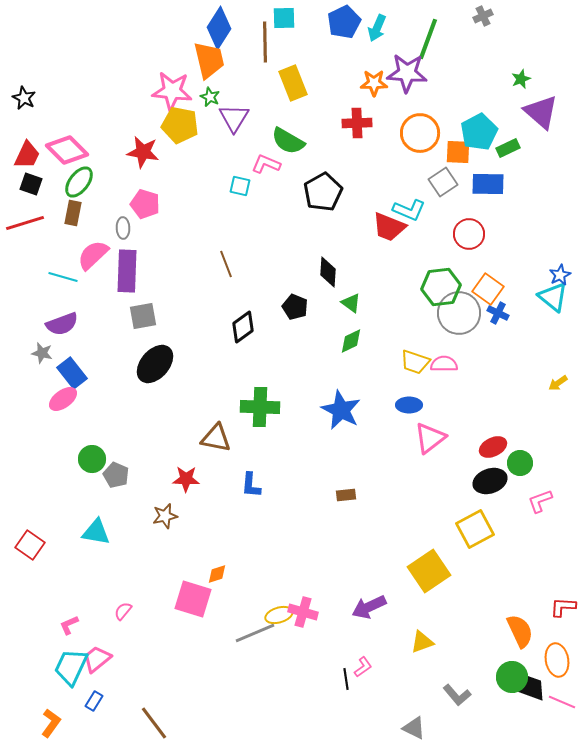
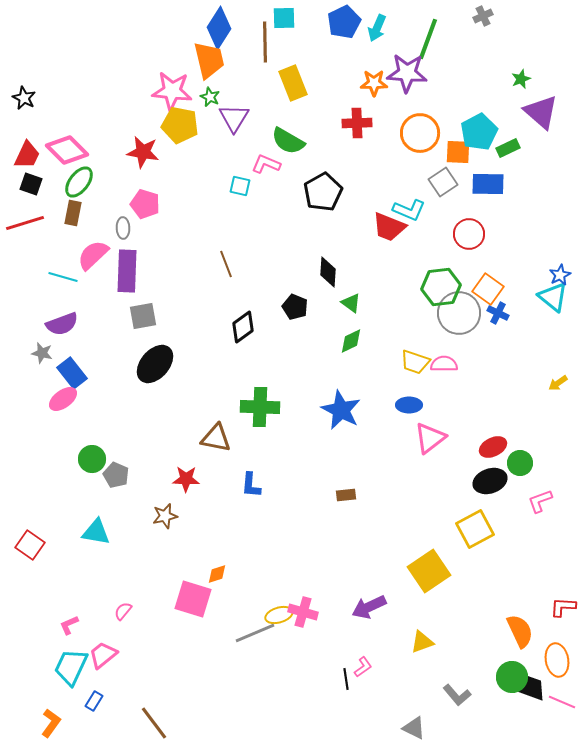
pink trapezoid at (97, 659): moved 6 px right, 4 px up
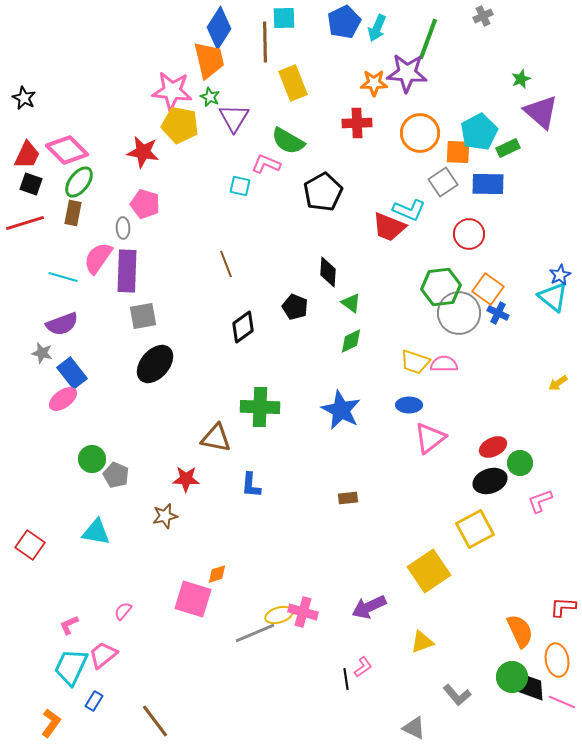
pink semicircle at (93, 255): moved 5 px right, 3 px down; rotated 12 degrees counterclockwise
brown rectangle at (346, 495): moved 2 px right, 3 px down
brown line at (154, 723): moved 1 px right, 2 px up
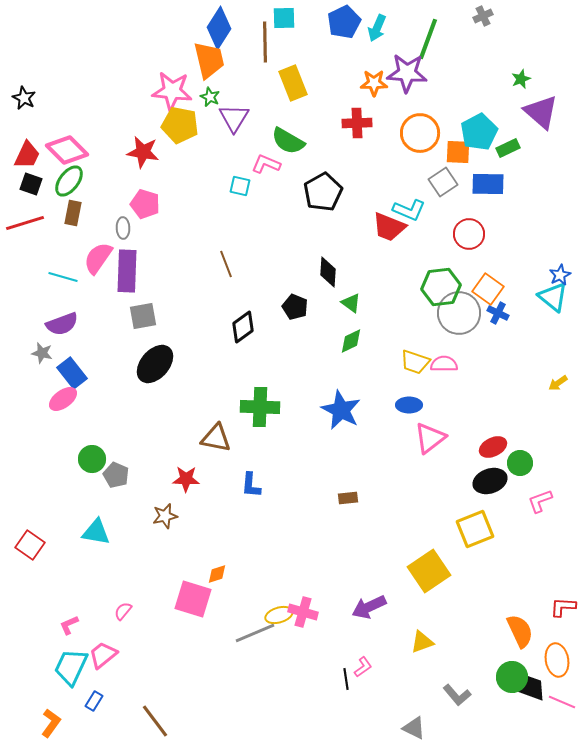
green ellipse at (79, 182): moved 10 px left, 1 px up
yellow square at (475, 529): rotated 6 degrees clockwise
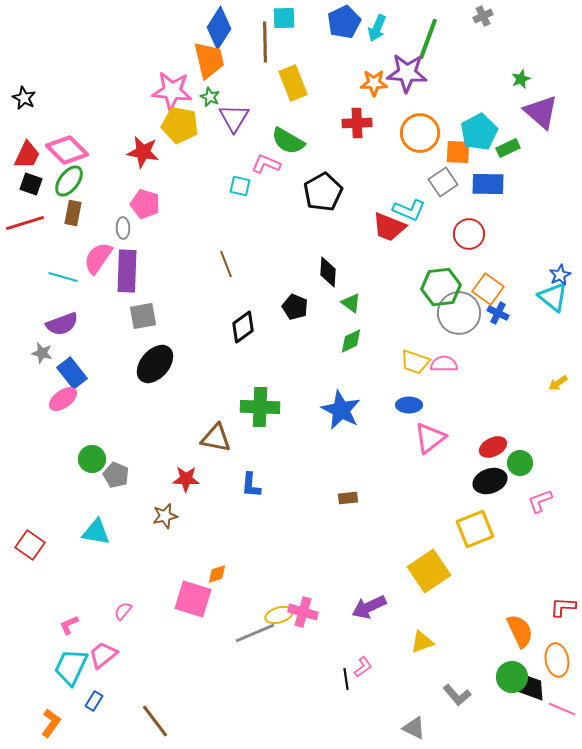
pink line at (562, 702): moved 7 px down
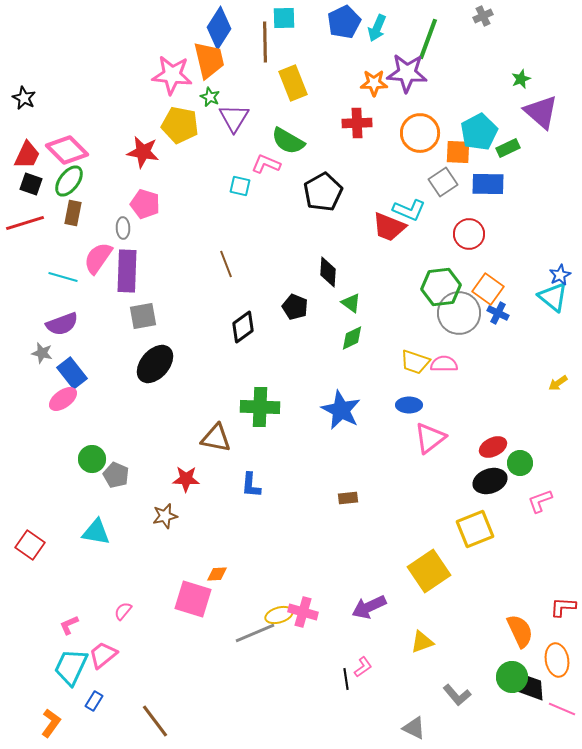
pink star at (172, 91): moved 16 px up
green diamond at (351, 341): moved 1 px right, 3 px up
orange diamond at (217, 574): rotated 15 degrees clockwise
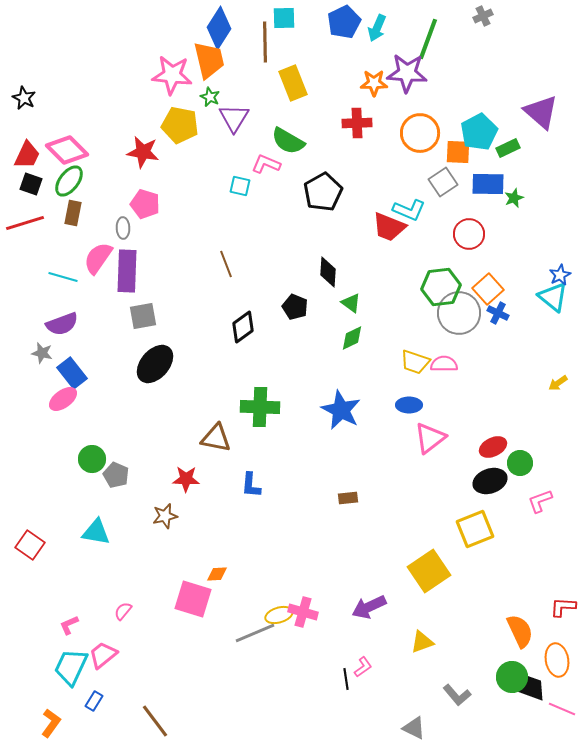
green star at (521, 79): moved 7 px left, 119 px down
orange square at (488, 289): rotated 12 degrees clockwise
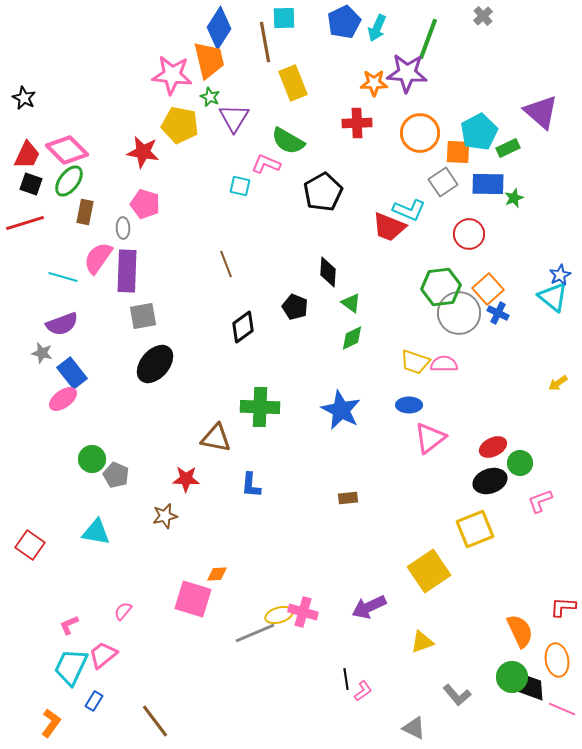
gray cross at (483, 16): rotated 18 degrees counterclockwise
brown line at (265, 42): rotated 9 degrees counterclockwise
brown rectangle at (73, 213): moved 12 px right, 1 px up
pink L-shape at (363, 667): moved 24 px down
